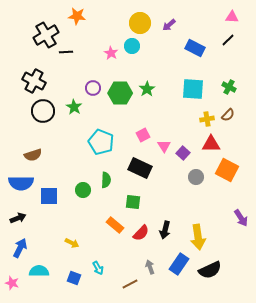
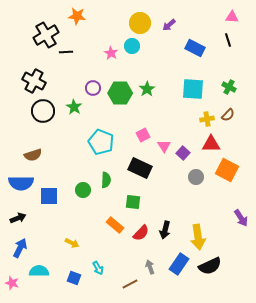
black line at (228, 40): rotated 64 degrees counterclockwise
black semicircle at (210, 270): moved 4 px up
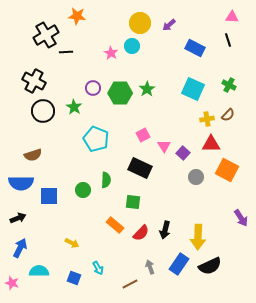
green cross at (229, 87): moved 2 px up
cyan square at (193, 89): rotated 20 degrees clockwise
cyan pentagon at (101, 142): moved 5 px left, 3 px up
yellow arrow at (198, 237): rotated 10 degrees clockwise
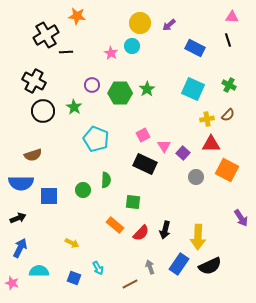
purple circle at (93, 88): moved 1 px left, 3 px up
black rectangle at (140, 168): moved 5 px right, 4 px up
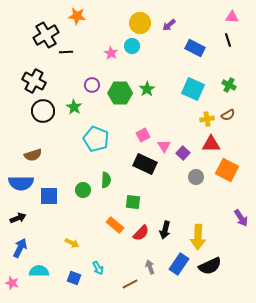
brown semicircle at (228, 115): rotated 16 degrees clockwise
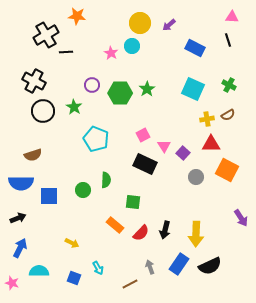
yellow arrow at (198, 237): moved 2 px left, 3 px up
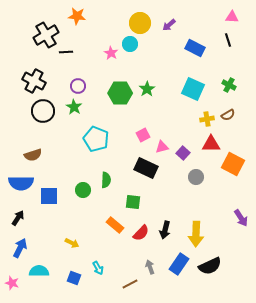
cyan circle at (132, 46): moved 2 px left, 2 px up
purple circle at (92, 85): moved 14 px left, 1 px down
pink triangle at (164, 146): moved 2 px left, 1 px down; rotated 48 degrees clockwise
black rectangle at (145, 164): moved 1 px right, 4 px down
orange square at (227, 170): moved 6 px right, 6 px up
black arrow at (18, 218): rotated 35 degrees counterclockwise
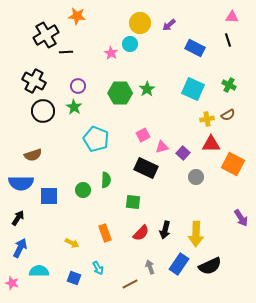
orange rectangle at (115, 225): moved 10 px left, 8 px down; rotated 30 degrees clockwise
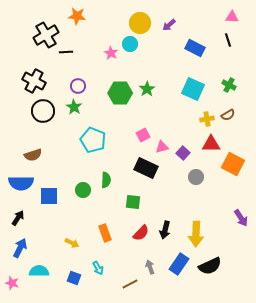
cyan pentagon at (96, 139): moved 3 px left, 1 px down
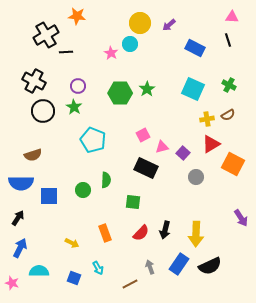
red triangle at (211, 144): rotated 30 degrees counterclockwise
